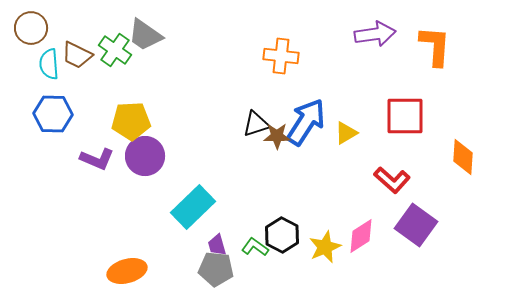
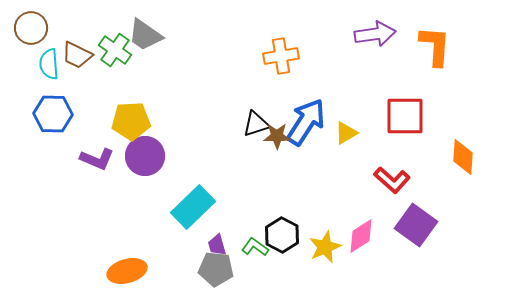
orange cross: rotated 16 degrees counterclockwise
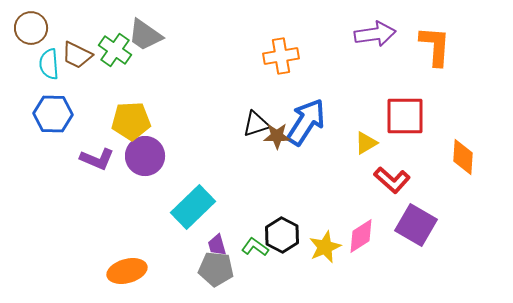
yellow triangle: moved 20 px right, 10 px down
purple square: rotated 6 degrees counterclockwise
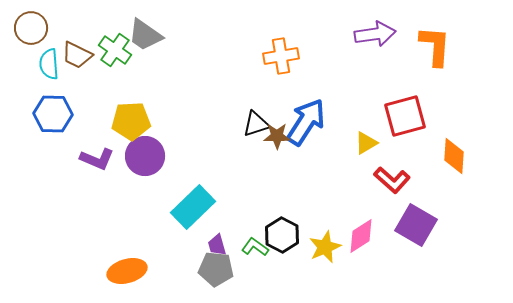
red square: rotated 15 degrees counterclockwise
orange diamond: moved 9 px left, 1 px up
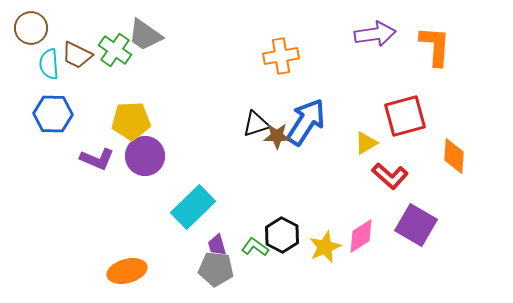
red L-shape: moved 2 px left, 4 px up
